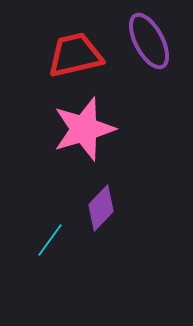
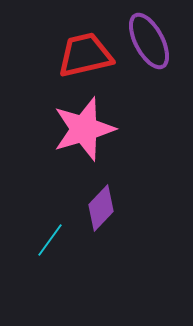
red trapezoid: moved 10 px right
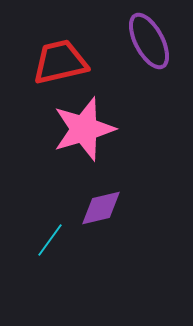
red trapezoid: moved 25 px left, 7 px down
purple diamond: rotated 33 degrees clockwise
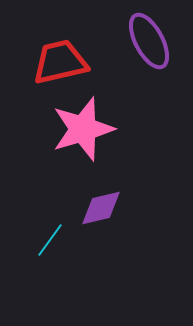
pink star: moved 1 px left
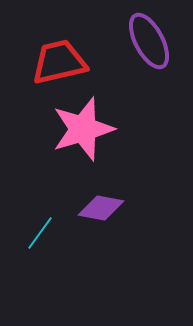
red trapezoid: moved 1 px left
purple diamond: rotated 24 degrees clockwise
cyan line: moved 10 px left, 7 px up
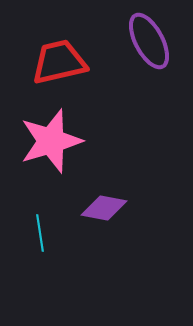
pink star: moved 32 px left, 12 px down
purple diamond: moved 3 px right
cyan line: rotated 45 degrees counterclockwise
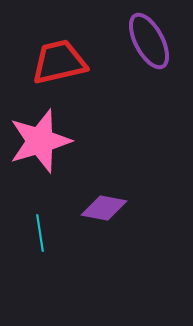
pink star: moved 11 px left
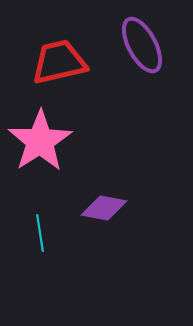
purple ellipse: moved 7 px left, 4 px down
pink star: rotated 16 degrees counterclockwise
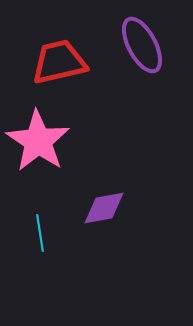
pink star: moved 2 px left; rotated 6 degrees counterclockwise
purple diamond: rotated 21 degrees counterclockwise
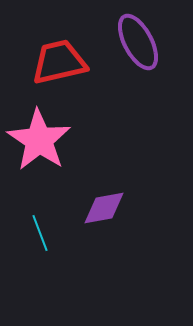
purple ellipse: moved 4 px left, 3 px up
pink star: moved 1 px right, 1 px up
cyan line: rotated 12 degrees counterclockwise
